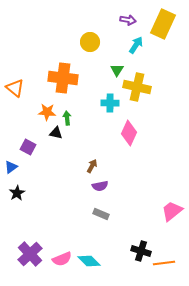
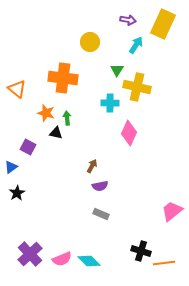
orange triangle: moved 2 px right, 1 px down
orange star: moved 1 px left, 1 px down; rotated 12 degrees clockwise
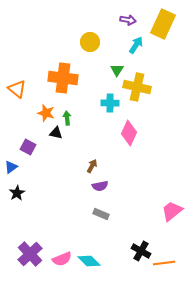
black cross: rotated 12 degrees clockwise
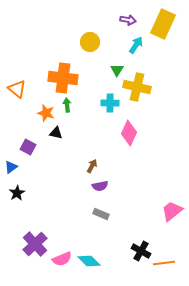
green arrow: moved 13 px up
purple cross: moved 5 px right, 10 px up
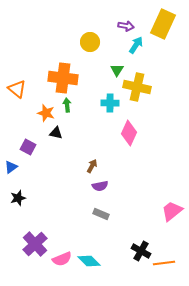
purple arrow: moved 2 px left, 6 px down
black star: moved 1 px right, 5 px down; rotated 14 degrees clockwise
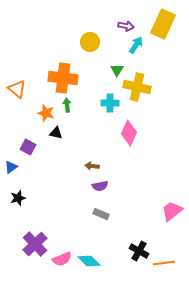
brown arrow: rotated 112 degrees counterclockwise
black cross: moved 2 px left
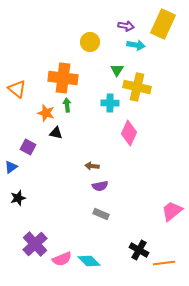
cyan arrow: rotated 66 degrees clockwise
black cross: moved 1 px up
